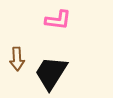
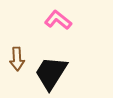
pink L-shape: rotated 148 degrees counterclockwise
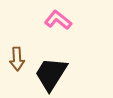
black trapezoid: moved 1 px down
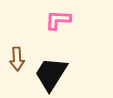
pink L-shape: rotated 36 degrees counterclockwise
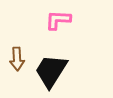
black trapezoid: moved 3 px up
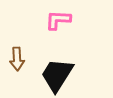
black trapezoid: moved 6 px right, 4 px down
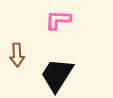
brown arrow: moved 4 px up
